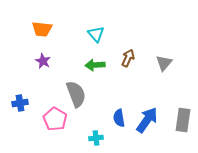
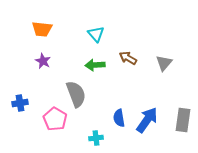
brown arrow: rotated 84 degrees counterclockwise
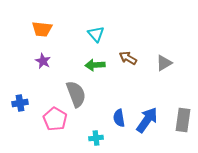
gray triangle: rotated 18 degrees clockwise
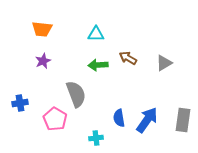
cyan triangle: rotated 48 degrees counterclockwise
purple star: rotated 21 degrees clockwise
green arrow: moved 3 px right
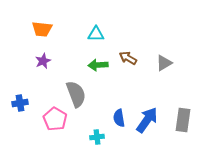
cyan cross: moved 1 px right, 1 px up
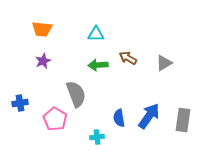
blue arrow: moved 2 px right, 4 px up
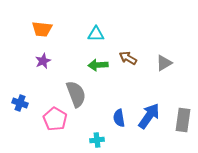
blue cross: rotated 28 degrees clockwise
cyan cross: moved 3 px down
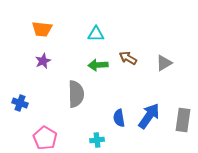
gray semicircle: rotated 20 degrees clockwise
pink pentagon: moved 10 px left, 19 px down
